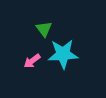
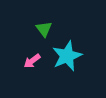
cyan star: moved 4 px right, 2 px down; rotated 20 degrees counterclockwise
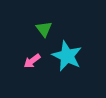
cyan star: rotated 24 degrees counterclockwise
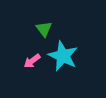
cyan star: moved 4 px left
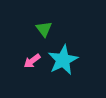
cyan star: moved 4 px down; rotated 20 degrees clockwise
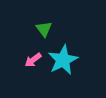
pink arrow: moved 1 px right, 1 px up
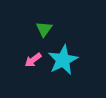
green triangle: rotated 12 degrees clockwise
